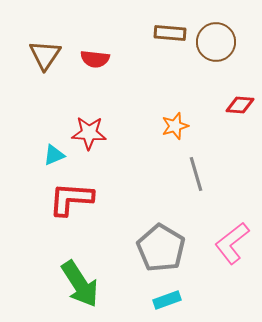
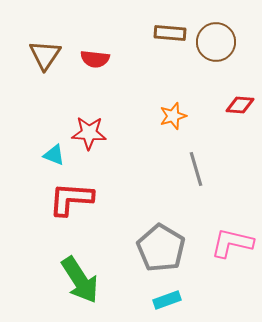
orange star: moved 2 px left, 10 px up
cyan triangle: rotated 45 degrees clockwise
gray line: moved 5 px up
pink L-shape: rotated 51 degrees clockwise
green arrow: moved 4 px up
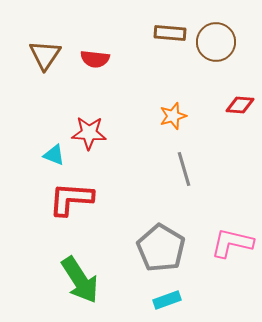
gray line: moved 12 px left
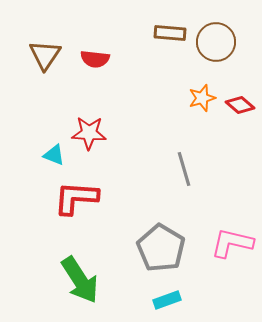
red diamond: rotated 36 degrees clockwise
orange star: moved 29 px right, 18 px up
red L-shape: moved 5 px right, 1 px up
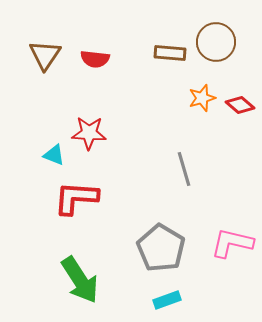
brown rectangle: moved 20 px down
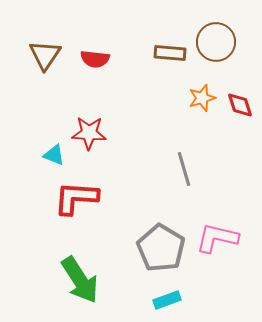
red diamond: rotated 32 degrees clockwise
pink L-shape: moved 15 px left, 5 px up
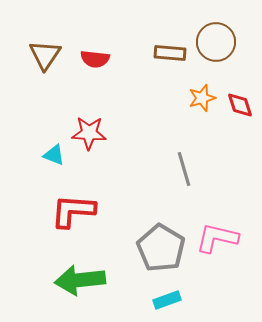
red L-shape: moved 3 px left, 13 px down
green arrow: rotated 117 degrees clockwise
